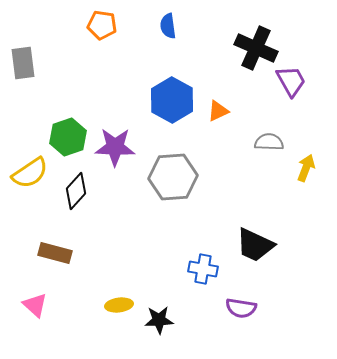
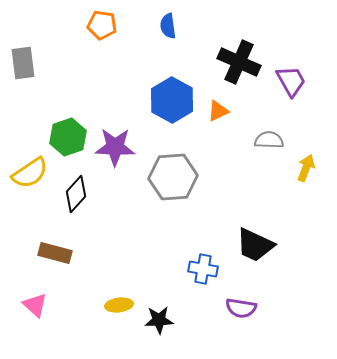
black cross: moved 17 px left, 14 px down
gray semicircle: moved 2 px up
black diamond: moved 3 px down
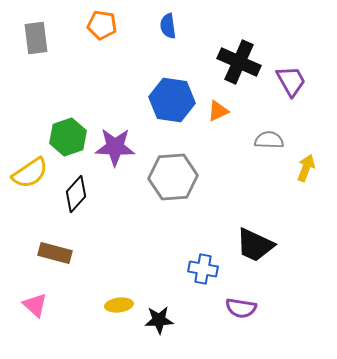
gray rectangle: moved 13 px right, 25 px up
blue hexagon: rotated 21 degrees counterclockwise
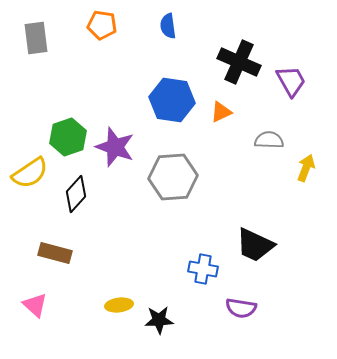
orange triangle: moved 3 px right, 1 px down
purple star: rotated 18 degrees clockwise
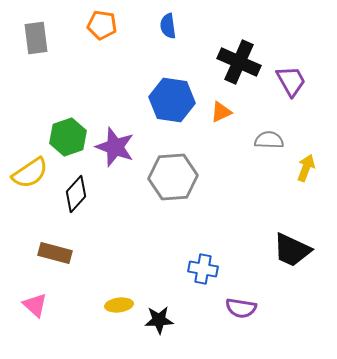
black trapezoid: moved 37 px right, 5 px down
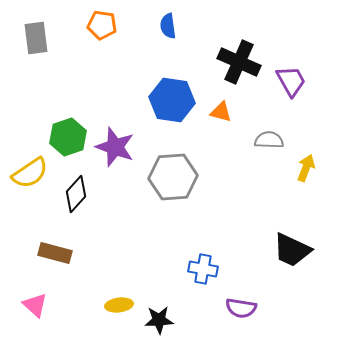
orange triangle: rotated 40 degrees clockwise
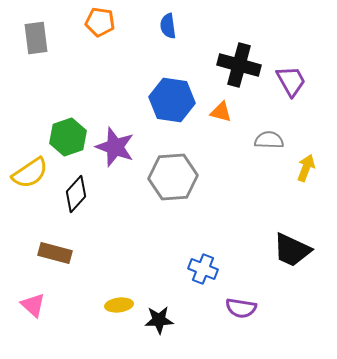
orange pentagon: moved 2 px left, 3 px up
black cross: moved 3 px down; rotated 9 degrees counterclockwise
blue cross: rotated 12 degrees clockwise
pink triangle: moved 2 px left
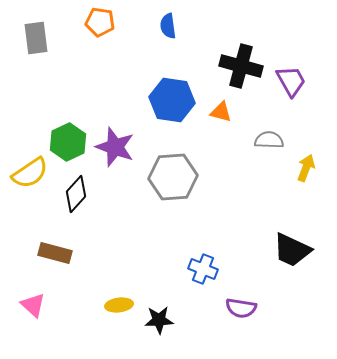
black cross: moved 2 px right, 1 px down
green hexagon: moved 5 px down; rotated 6 degrees counterclockwise
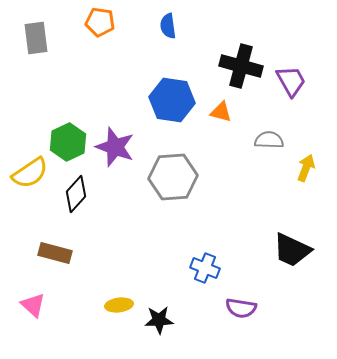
blue cross: moved 2 px right, 1 px up
